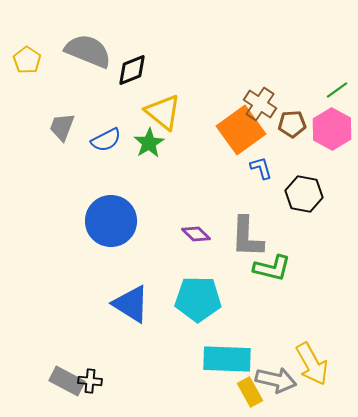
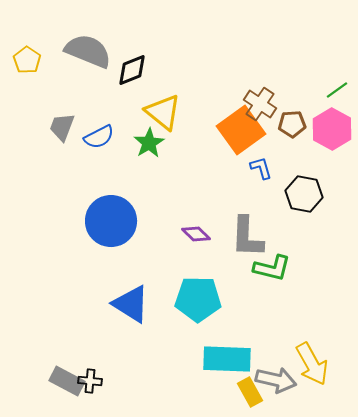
blue semicircle: moved 7 px left, 3 px up
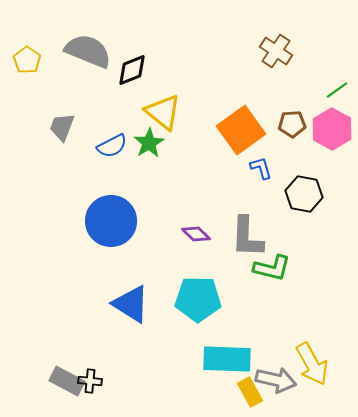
brown cross: moved 16 px right, 53 px up
blue semicircle: moved 13 px right, 9 px down
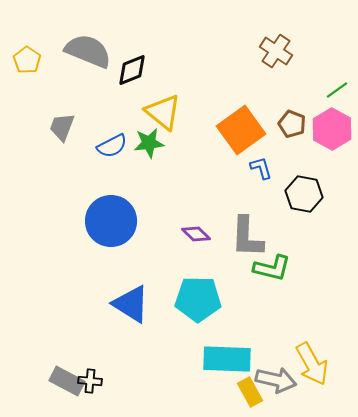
brown pentagon: rotated 24 degrees clockwise
green star: rotated 24 degrees clockwise
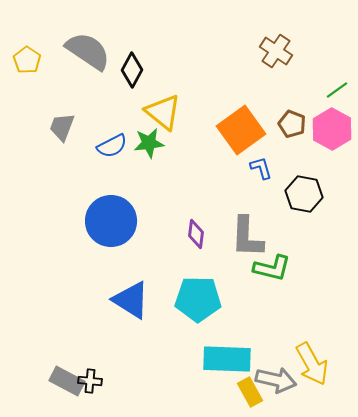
gray semicircle: rotated 12 degrees clockwise
black diamond: rotated 40 degrees counterclockwise
purple diamond: rotated 52 degrees clockwise
blue triangle: moved 4 px up
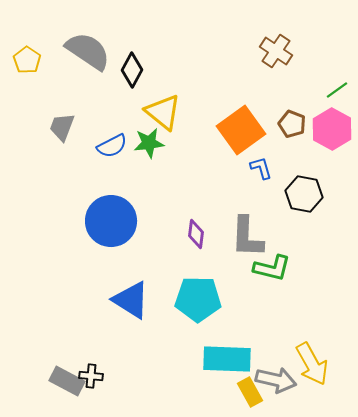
black cross: moved 1 px right, 5 px up
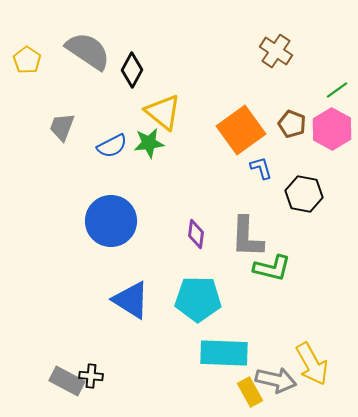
cyan rectangle: moved 3 px left, 6 px up
